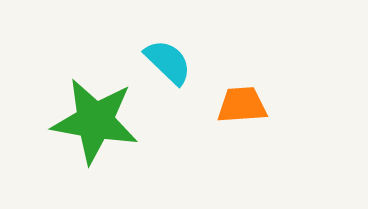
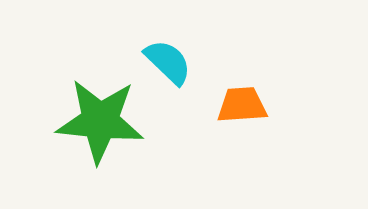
green star: moved 5 px right; rotated 4 degrees counterclockwise
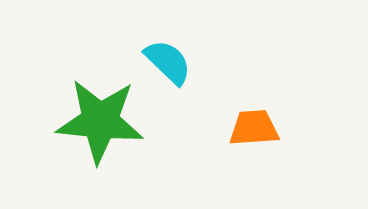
orange trapezoid: moved 12 px right, 23 px down
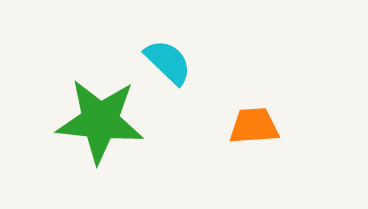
orange trapezoid: moved 2 px up
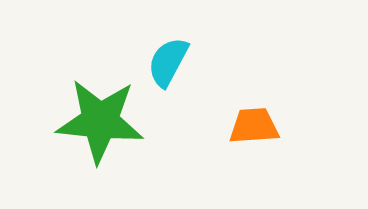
cyan semicircle: rotated 106 degrees counterclockwise
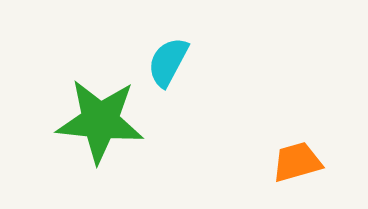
orange trapezoid: moved 43 px right, 36 px down; rotated 12 degrees counterclockwise
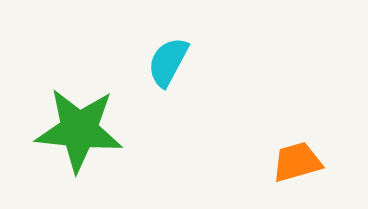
green star: moved 21 px left, 9 px down
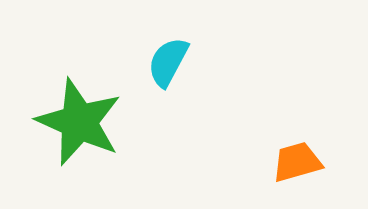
green star: moved 8 px up; rotated 18 degrees clockwise
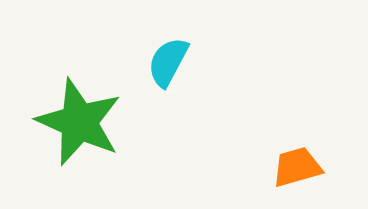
orange trapezoid: moved 5 px down
